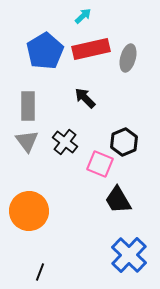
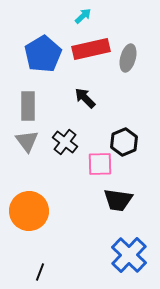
blue pentagon: moved 2 px left, 3 px down
pink square: rotated 24 degrees counterclockwise
black trapezoid: rotated 52 degrees counterclockwise
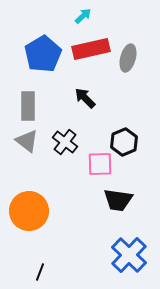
gray triangle: rotated 15 degrees counterclockwise
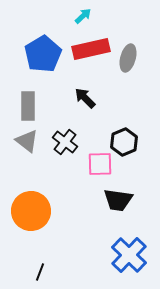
orange circle: moved 2 px right
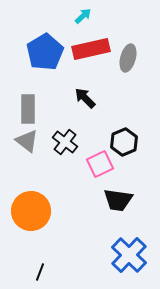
blue pentagon: moved 2 px right, 2 px up
gray rectangle: moved 3 px down
pink square: rotated 24 degrees counterclockwise
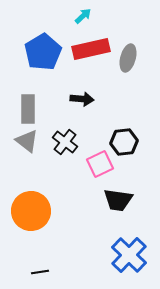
blue pentagon: moved 2 px left
black arrow: moved 3 px left, 1 px down; rotated 140 degrees clockwise
black hexagon: rotated 16 degrees clockwise
black line: rotated 60 degrees clockwise
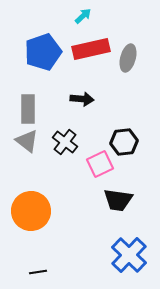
blue pentagon: rotated 12 degrees clockwise
black line: moved 2 px left
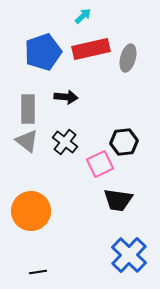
black arrow: moved 16 px left, 2 px up
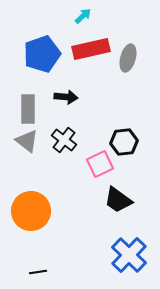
blue pentagon: moved 1 px left, 2 px down
black cross: moved 1 px left, 2 px up
black trapezoid: rotated 28 degrees clockwise
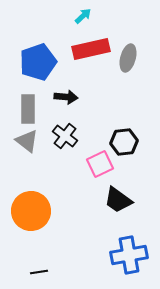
blue pentagon: moved 4 px left, 8 px down
black cross: moved 1 px right, 4 px up
blue cross: rotated 36 degrees clockwise
black line: moved 1 px right
